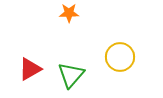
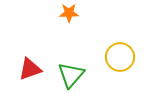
red triangle: rotated 10 degrees clockwise
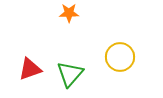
green triangle: moved 1 px left, 1 px up
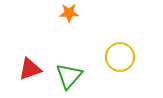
green triangle: moved 1 px left, 2 px down
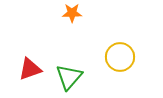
orange star: moved 3 px right
green triangle: moved 1 px down
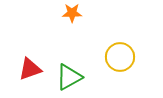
green triangle: rotated 20 degrees clockwise
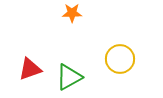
yellow circle: moved 2 px down
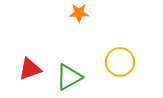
orange star: moved 7 px right
yellow circle: moved 3 px down
